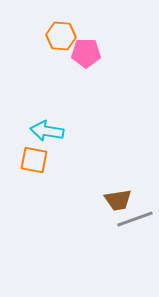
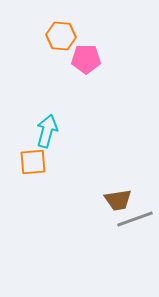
pink pentagon: moved 6 px down
cyan arrow: rotated 96 degrees clockwise
orange square: moved 1 px left, 2 px down; rotated 16 degrees counterclockwise
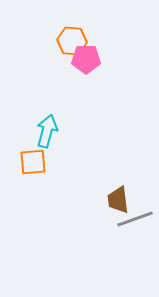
orange hexagon: moved 11 px right, 5 px down
brown trapezoid: rotated 92 degrees clockwise
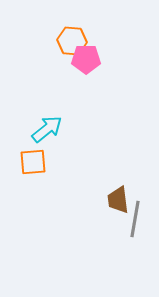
cyan arrow: moved 2 px up; rotated 36 degrees clockwise
gray line: rotated 60 degrees counterclockwise
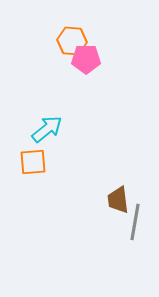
gray line: moved 3 px down
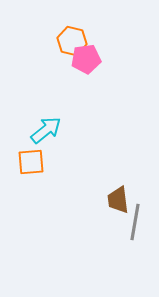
orange hexagon: rotated 8 degrees clockwise
pink pentagon: rotated 8 degrees counterclockwise
cyan arrow: moved 1 px left, 1 px down
orange square: moved 2 px left
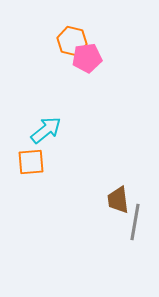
pink pentagon: moved 1 px right, 1 px up
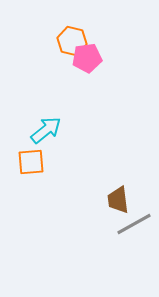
gray line: moved 1 px left, 2 px down; rotated 51 degrees clockwise
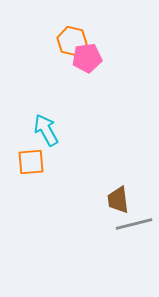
cyan arrow: rotated 80 degrees counterclockwise
gray line: rotated 15 degrees clockwise
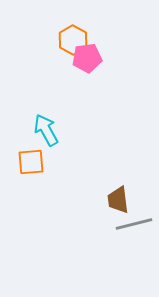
orange hexagon: moved 1 px right, 1 px up; rotated 16 degrees clockwise
